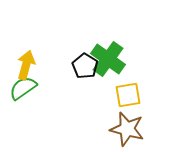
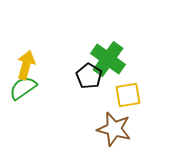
black pentagon: moved 4 px right, 10 px down
brown star: moved 13 px left
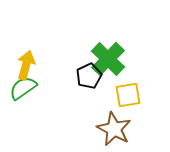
green cross: rotated 8 degrees clockwise
black pentagon: rotated 15 degrees clockwise
brown star: rotated 12 degrees clockwise
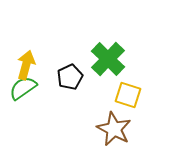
black pentagon: moved 19 px left, 1 px down
yellow square: rotated 28 degrees clockwise
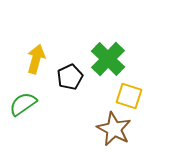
yellow arrow: moved 10 px right, 6 px up
green semicircle: moved 16 px down
yellow square: moved 1 px right, 1 px down
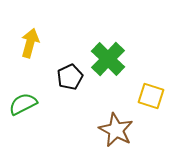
yellow arrow: moved 6 px left, 16 px up
yellow square: moved 22 px right
green semicircle: rotated 8 degrees clockwise
brown star: moved 2 px right, 1 px down
